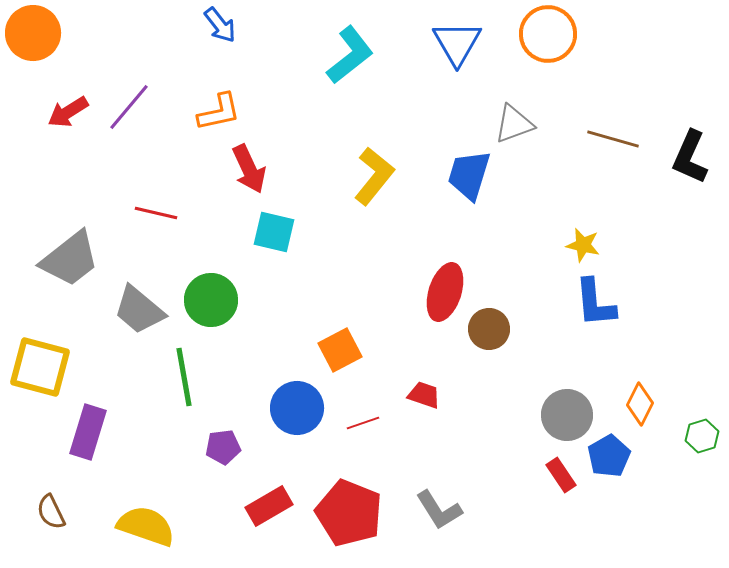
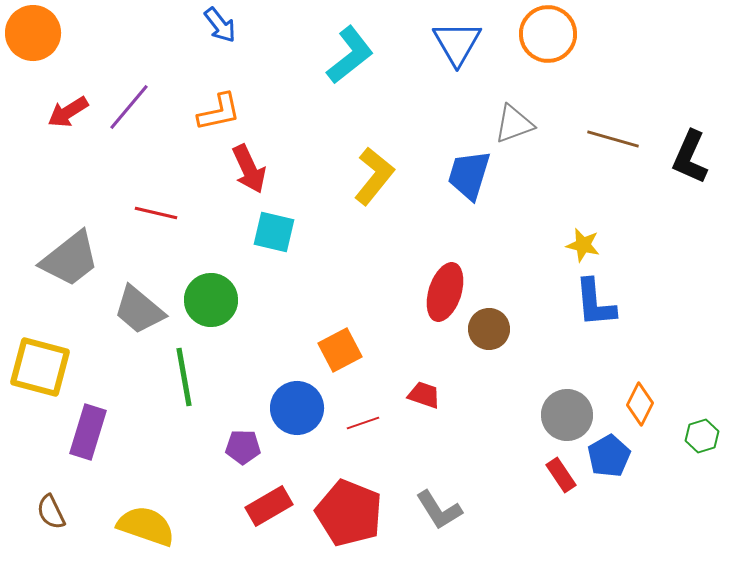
purple pentagon at (223, 447): moved 20 px right; rotated 8 degrees clockwise
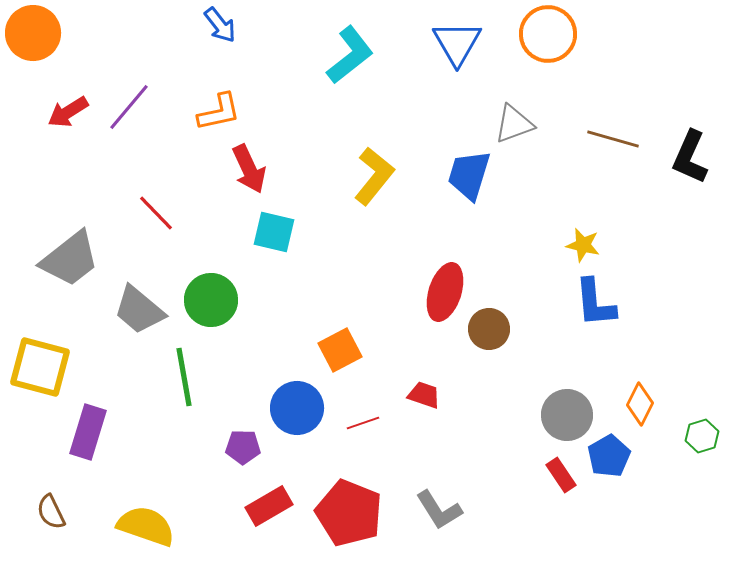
red line at (156, 213): rotated 33 degrees clockwise
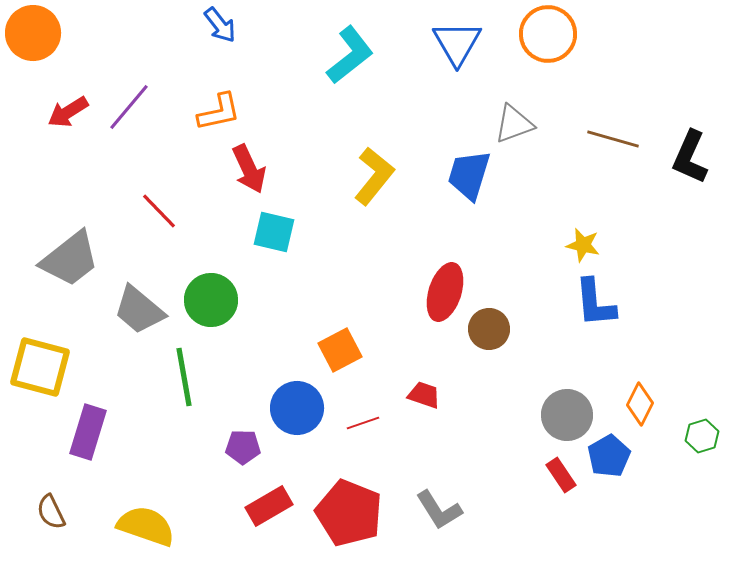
red line at (156, 213): moved 3 px right, 2 px up
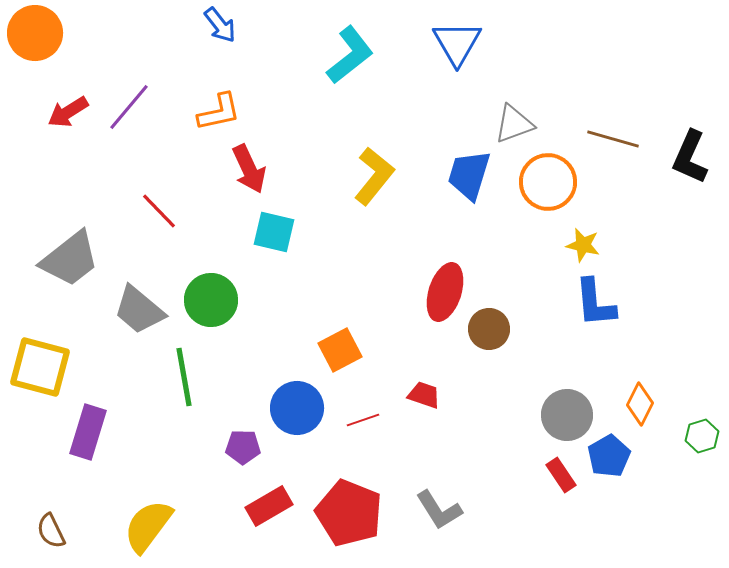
orange circle at (33, 33): moved 2 px right
orange circle at (548, 34): moved 148 px down
red line at (363, 423): moved 3 px up
brown semicircle at (51, 512): moved 19 px down
yellow semicircle at (146, 526): moved 2 px right; rotated 72 degrees counterclockwise
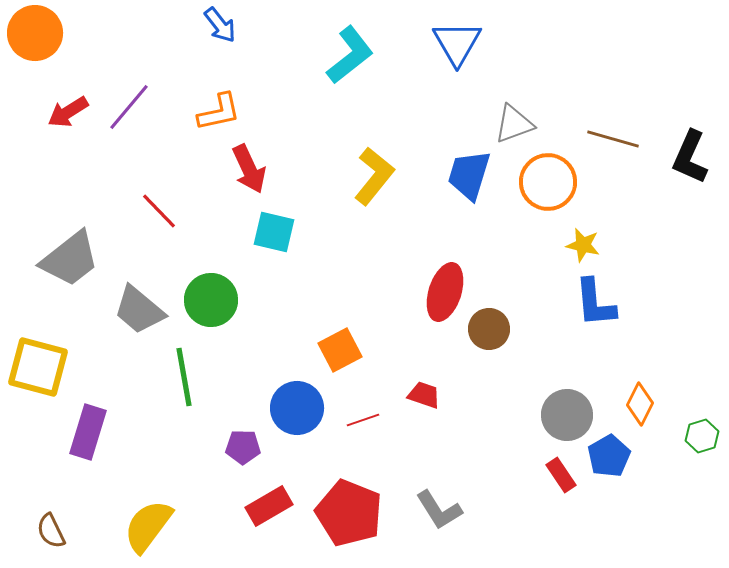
yellow square at (40, 367): moved 2 px left
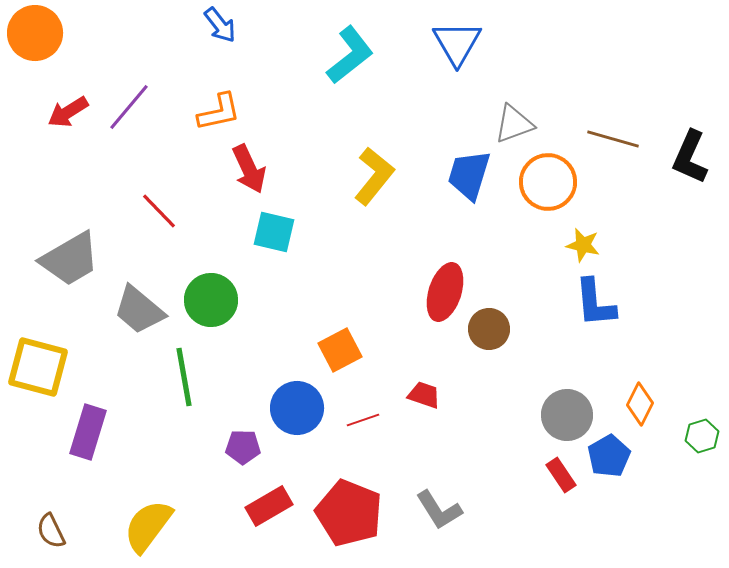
gray trapezoid at (70, 259): rotated 8 degrees clockwise
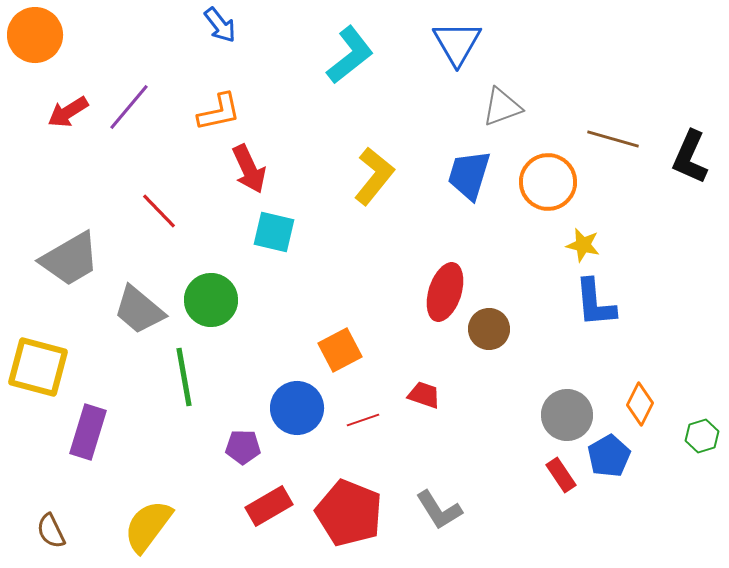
orange circle at (35, 33): moved 2 px down
gray triangle at (514, 124): moved 12 px left, 17 px up
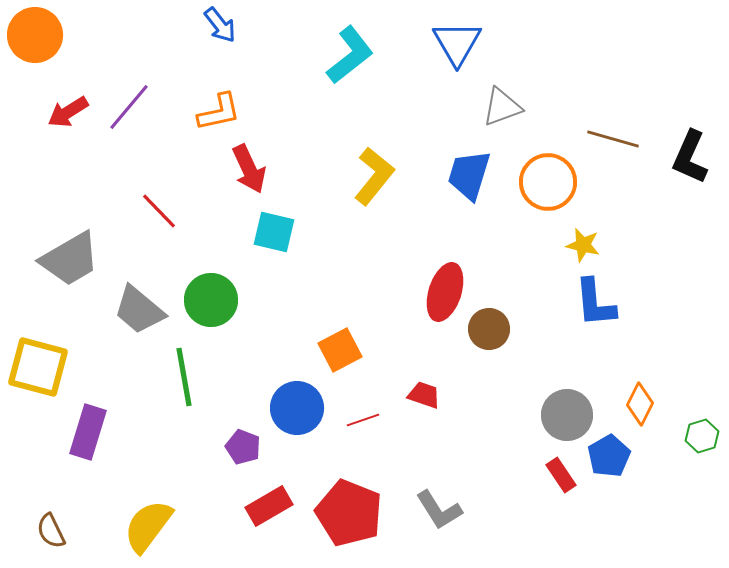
purple pentagon at (243, 447): rotated 20 degrees clockwise
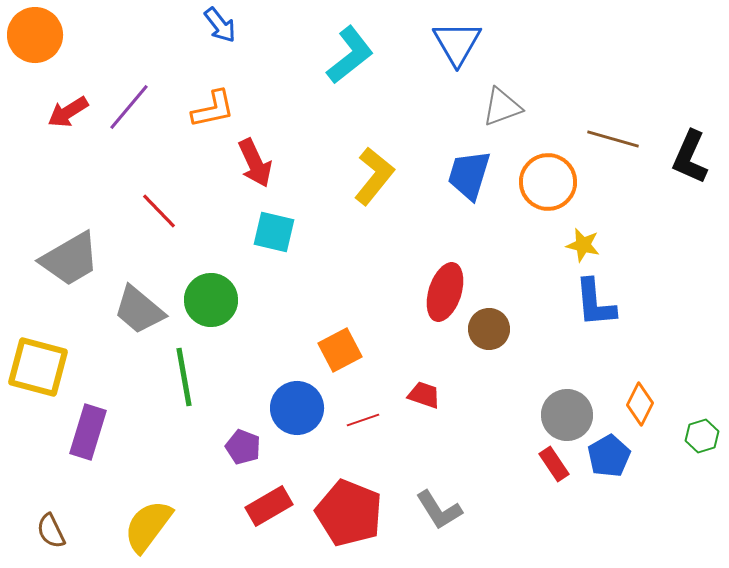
orange L-shape at (219, 112): moved 6 px left, 3 px up
red arrow at (249, 169): moved 6 px right, 6 px up
red rectangle at (561, 475): moved 7 px left, 11 px up
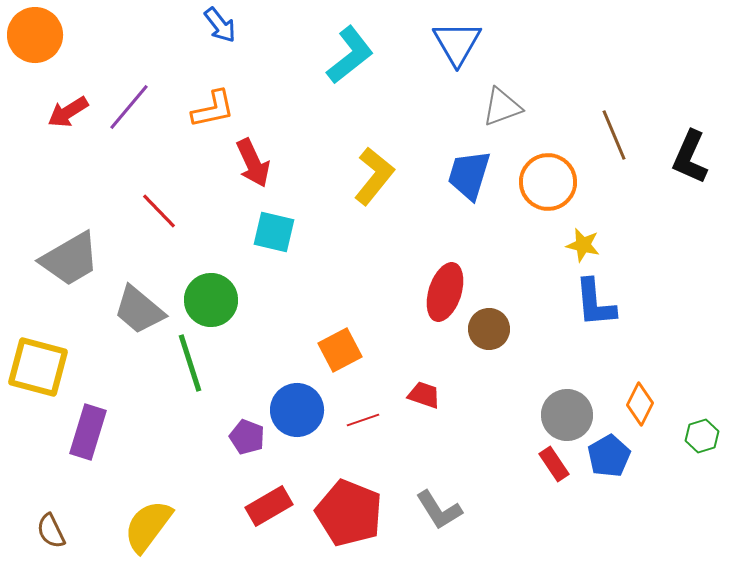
brown line at (613, 139): moved 1 px right, 4 px up; rotated 51 degrees clockwise
red arrow at (255, 163): moved 2 px left
green line at (184, 377): moved 6 px right, 14 px up; rotated 8 degrees counterclockwise
blue circle at (297, 408): moved 2 px down
purple pentagon at (243, 447): moved 4 px right, 10 px up
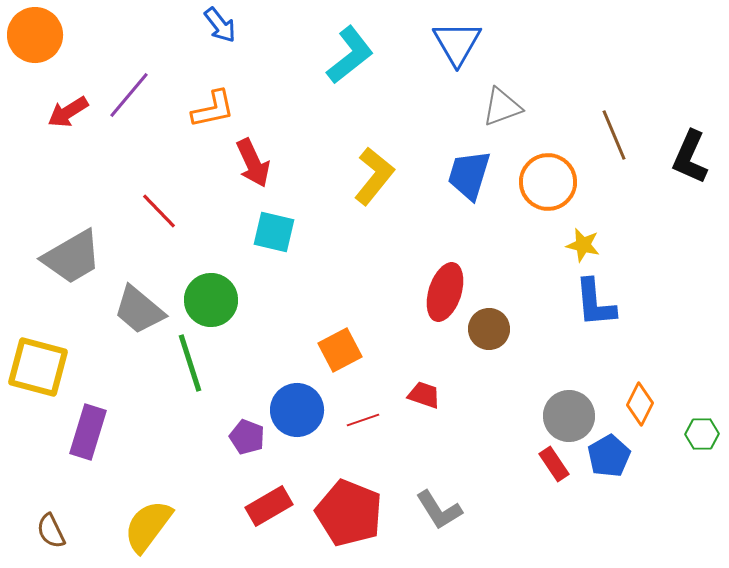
purple line at (129, 107): moved 12 px up
gray trapezoid at (70, 259): moved 2 px right, 2 px up
gray circle at (567, 415): moved 2 px right, 1 px down
green hexagon at (702, 436): moved 2 px up; rotated 16 degrees clockwise
